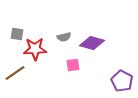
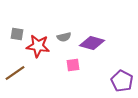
red star: moved 3 px right, 3 px up; rotated 10 degrees clockwise
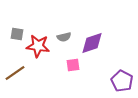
purple diamond: rotated 35 degrees counterclockwise
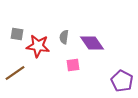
gray semicircle: rotated 112 degrees clockwise
purple diamond: rotated 75 degrees clockwise
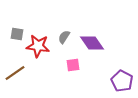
gray semicircle: rotated 24 degrees clockwise
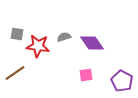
gray semicircle: rotated 40 degrees clockwise
pink square: moved 13 px right, 10 px down
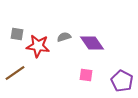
pink square: rotated 16 degrees clockwise
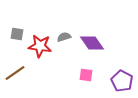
red star: moved 2 px right
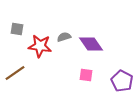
gray square: moved 5 px up
purple diamond: moved 1 px left, 1 px down
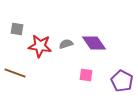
gray semicircle: moved 2 px right, 7 px down
purple diamond: moved 3 px right, 1 px up
brown line: rotated 55 degrees clockwise
